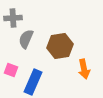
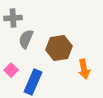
brown hexagon: moved 1 px left, 2 px down
pink square: rotated 24 degrees clockwise
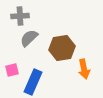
gray cross: moved 7 px right, 2 px up
gray semicircle: moved 3 px right, 1 px up; rotated 24 degrees clockwise
brown hexagon: moved 3 px right
pink square: moved 1 px right; rotated 32 degrees clockwise
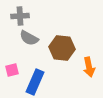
gray semicircle: rotated 108 degrees counterclockwise
brown hexagon: rotated 15 degrees clockwise
orange arrow: moved 5 px right, 2 px up
blue rectangle: moved 2 px right
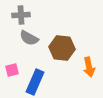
gray cross: moved 1 px right, 1 px up
